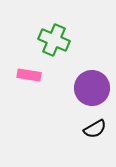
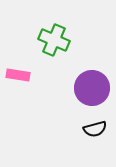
pink rectangle: moved 11 px left
black semicircle: rotated 15 degrees clockwise
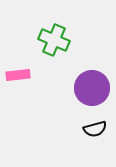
pink rectangle: rotated 15 degrees counterclockwise
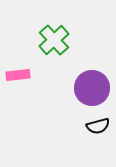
green cross: rotated 24 degrees clockwise
black semicircle: moved 3 px right, 3 px up
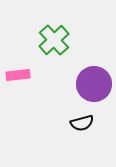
purple circle: moved 2 px right, 4 px up
black semicircle: moved 16 px left, 3 px up
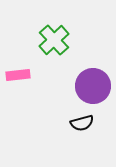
purple circle: moved 1 px left, 2 px down
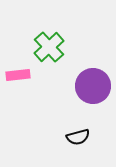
green cross: moved 5 px left, 7 px down
black semicircle: moved 4 px left, 14 px down
